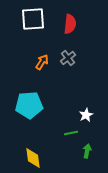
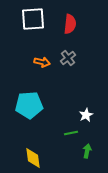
orange arrow: rotated 70 degrees clockwise
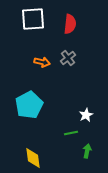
cyan pentagon: rotated 24 degrees counterclockwise
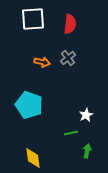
cyan pentagon: rotated 24 degrees counterclockwise
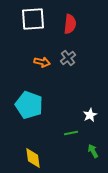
white star: moved 4 px right
green arrow: moved 6 px right; rotated 40 degrees counterclockwise
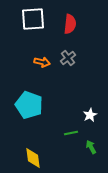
green arrow: moved 2 px left, 4 px up
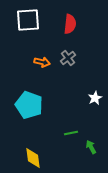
white square: moved 5 px left, 1 px down
white star: moved 5 px right, 17 px up
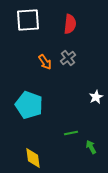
orange arrow: moved 3 px right; rotated 42 degrees clockwise
white star: moved 1 px right, 1 px up
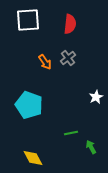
yellow diamond: rotated 20 degrees counterclockwise
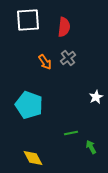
red semicircle: moved 6 px left, 3 px down
